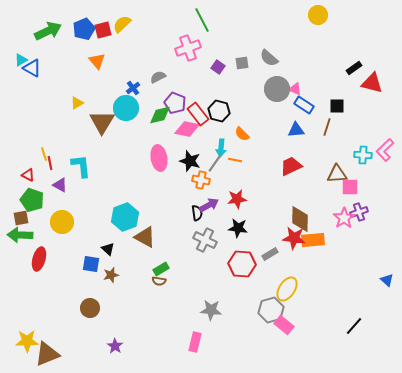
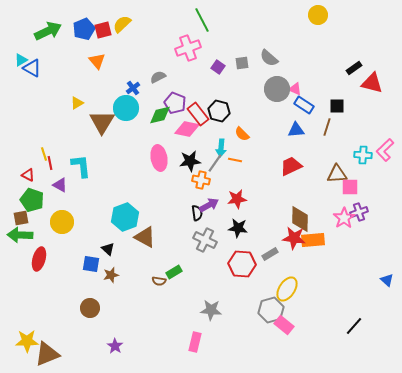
black star at (190, 161): rotated 25 degrees counterclockwise
green rectangle at (161, 269): moved 13 px right, 3 px down
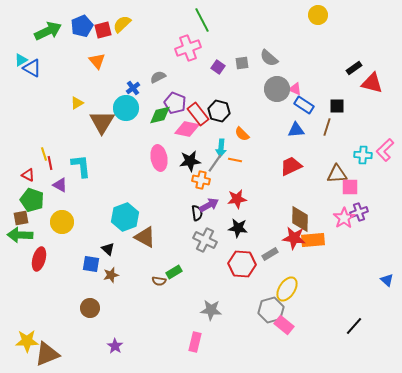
blue pentagon at (84, 29): moved 2 px left, 3 px up
